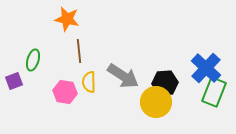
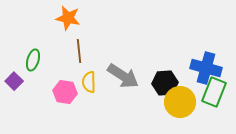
orange star: moved 1 px right, 1 px up
blue cross: rotated 28 degrees counterclockwise
purple square: rotated 24 degrees counterclockwise
yellow circle: moved 24 px right
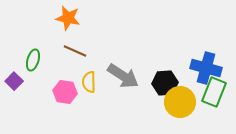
brown line: moved 4 px left; rotated 60 degrees counterclockwise
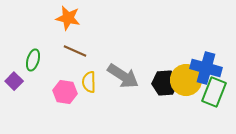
yellow circle: moved 6 px right, 22 px up
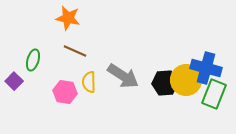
green rectangle: moved 2 px down
